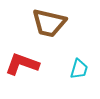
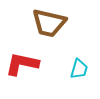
red L-shape: rotated 8 degrees counterclockwise
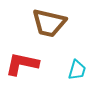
cyan trapezoid: moved 2 px left, 1 px down
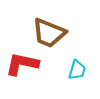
brown trapezoid: moved 10 px down; rotated 9 degrees clockwise
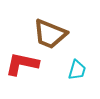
brown trapezoid: moved 1 px right, 1 px down
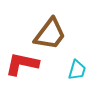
brown trapezoid: rotated 75 degrees counterclockwise
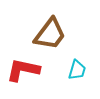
red L-shape: moved 1 px right, 6 px down
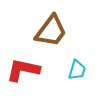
brown trapezoid: moved 1 px right, 3 px up
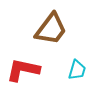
brown trapezoid: moved 2 px up
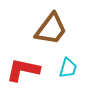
cyan trapezoid: moved 9 px left, 2 px up
